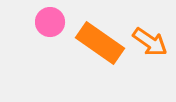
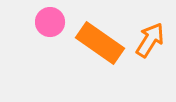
orange arrow: moved 2 px up; rotated 93 degrees counterclockwise
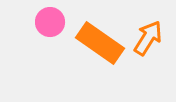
orange arrow: moved 2 px left, 2 px up
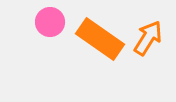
orange rectangle: moved 4 px up
